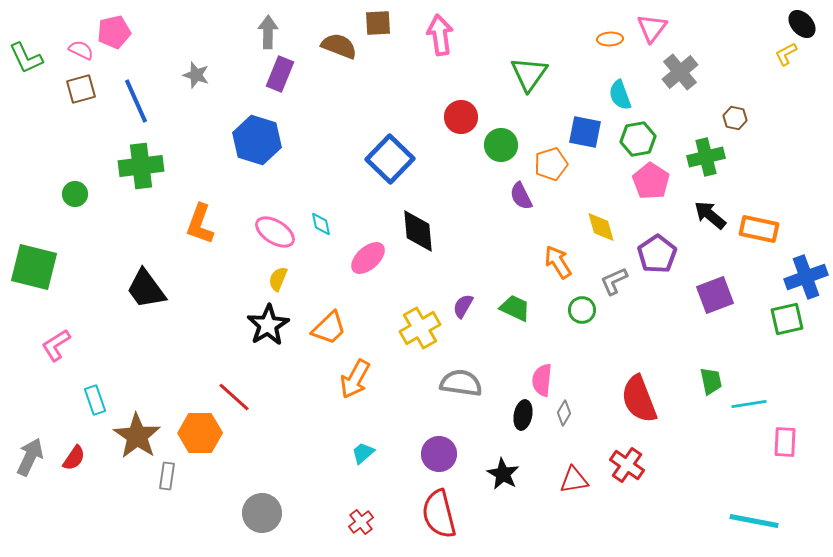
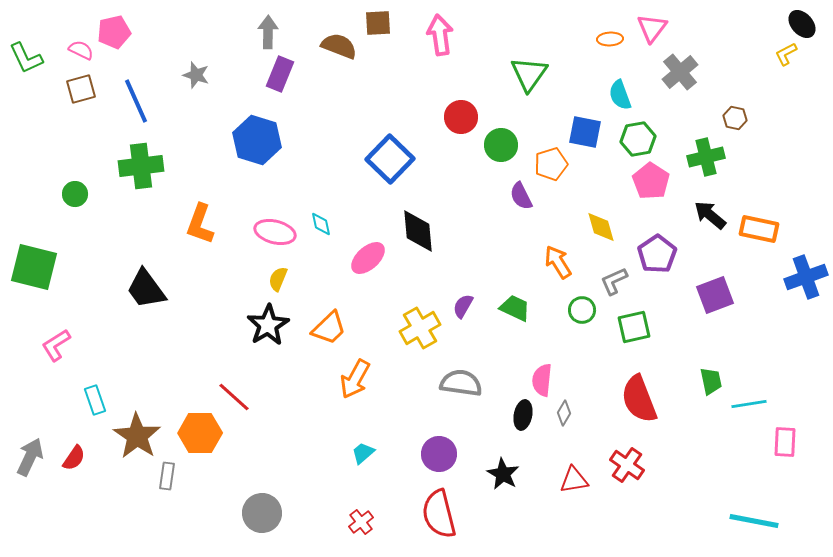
pink ellipse at (275, 232): rotated 18 degrees counterclockwise
green square at (787, 319): moved 153 px left, 8 px down
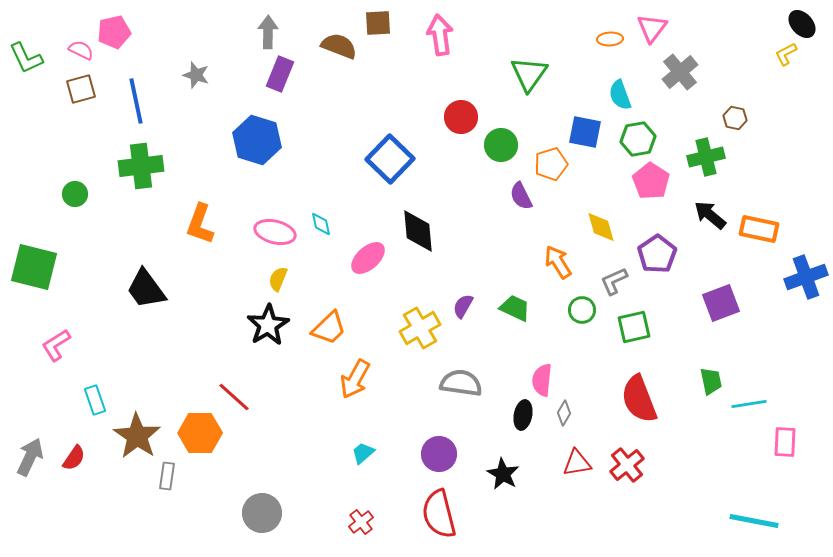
blue line at (136, 101): rotated 12 degrees clockwise
purple square at (715, 295): moved 6 px right, 8 px down
red cross at (627, 465): rotated 16 degrees clockwise
red triangle at (574, 480): moved 3 px right, 17 px up
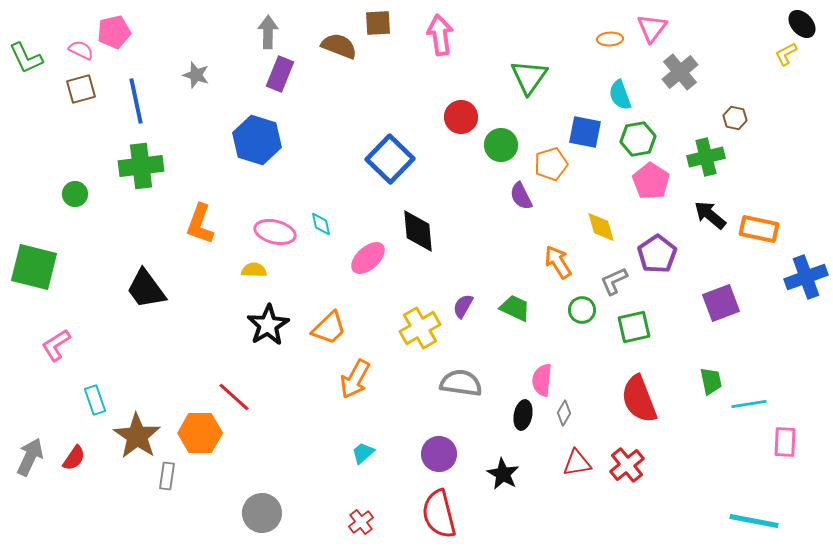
green triangle at (529, 74): moved 3 px down
yellow semicircle at (278, 279): moved 24 px left, 9 px up; rotated 70 degrees clockwise
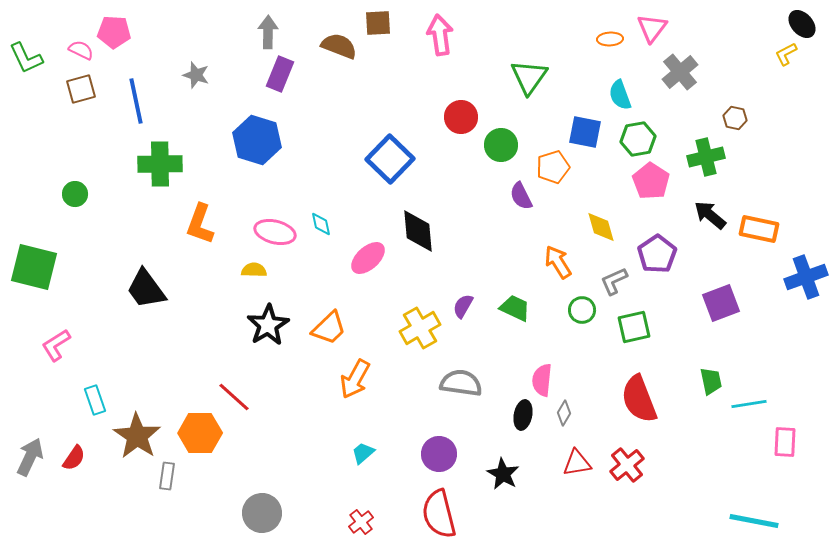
pink pentagon at (114, 32): rotated 16 degrees clockwise
orange pentagon at (551, 164): moved 2 px right, 3 px down
green cross at (141, 166): moved 19 px right, 2 px up; rotated 6 degrees clockwise
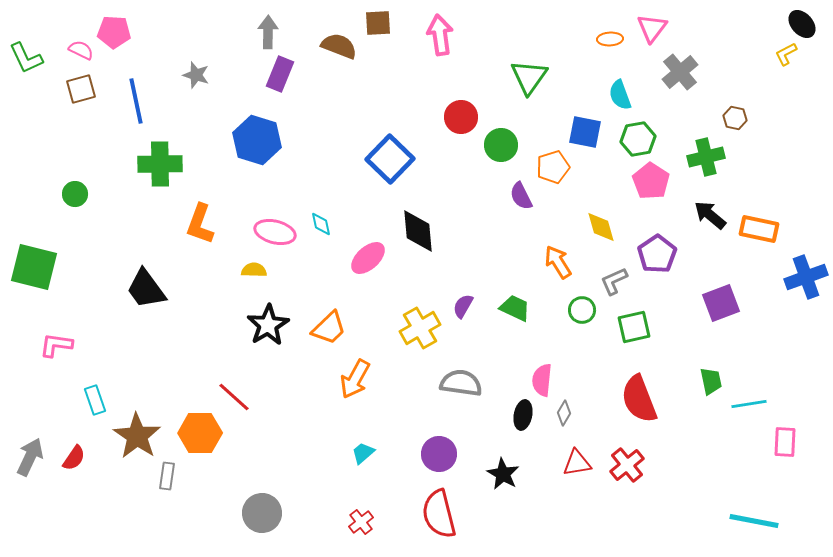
pink L-shape at (56, 345): rotated 40 degrees clockwise
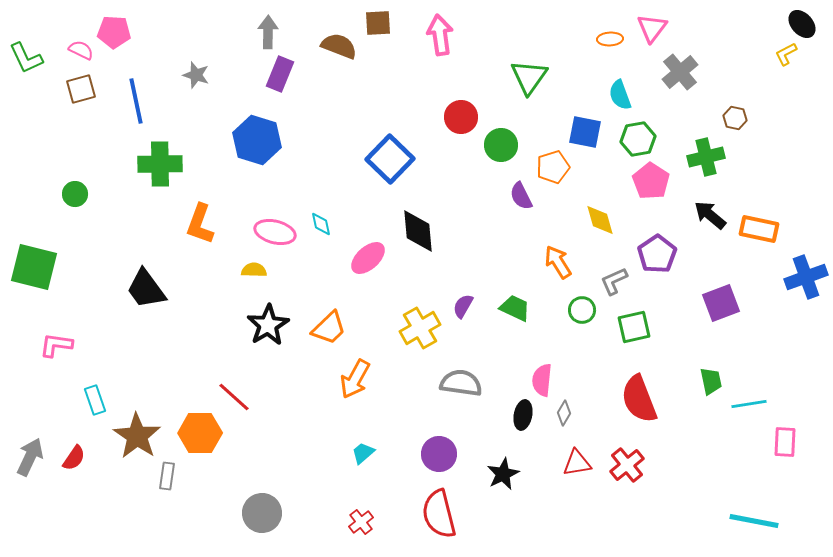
yellow diamond at (601, 227): moved 1 px left, 7 px up
black star at (503, 474): rotated 16 degrees clockwise
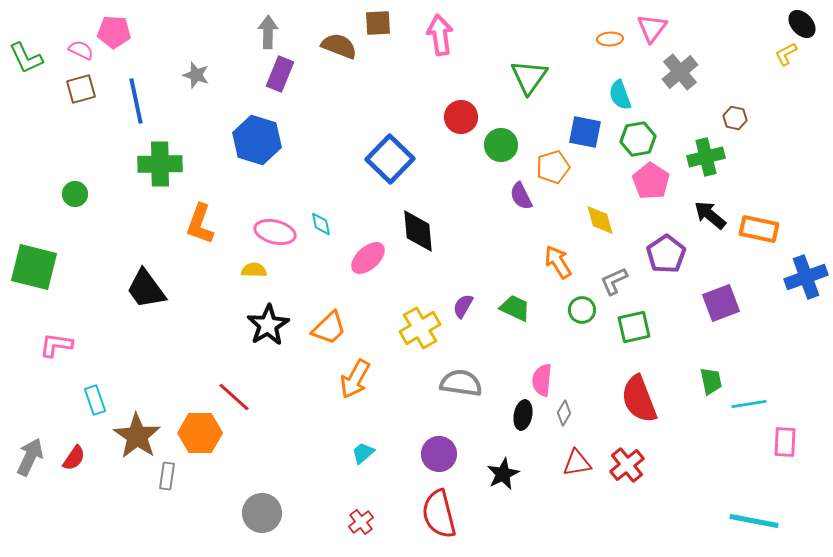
purple pentagon at (657, 254): moved 9 px right
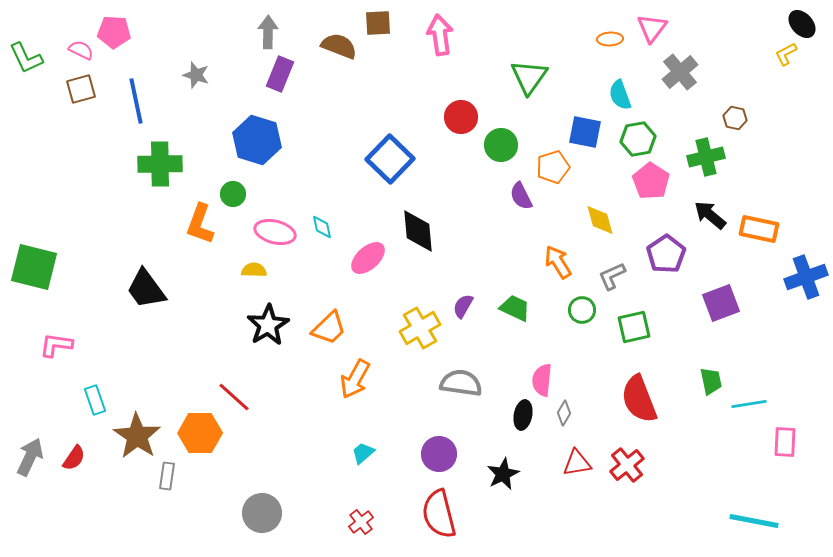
green circle at (75, 194): moved 158 px right
cyan diamond at (321, 224): moved 1 px right, 3 px down
gray L-shape at (614, 281): moved 2 px left, 5 px up
